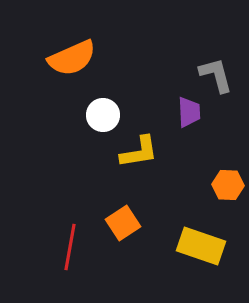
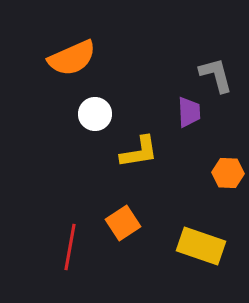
white circle: moved 8 px left, 1 px up
orange hexagon: moved 12 px up
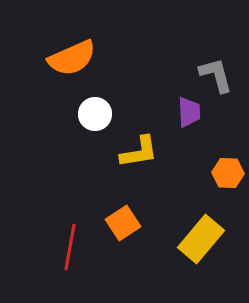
yellow rectangle: moved 7 px up; rotated 69 degrees counterclockwise
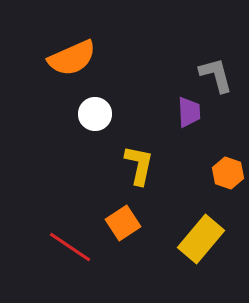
yellow L-shape: moved 13 px down; rotated 69 degrees counterclockwise
orange hexagon: rotated 16 degrees clockwise
red line: rotated 66 degrees counterclockwise
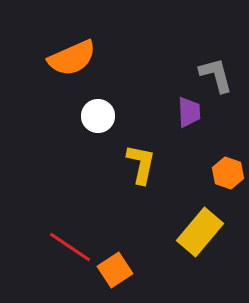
white circle: moved 3 px right, 2 px down
yellow L-shape: moved 2 px right, 1 px up
orange square: moved 8 px left, 47 px down
yellow rectangle: moved 1 px left, 7 px up
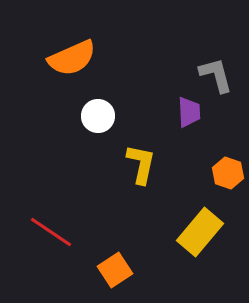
red line: moved 19 px left, 15 px up
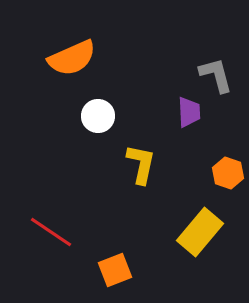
orange square: rotated 12 degrees clockwise
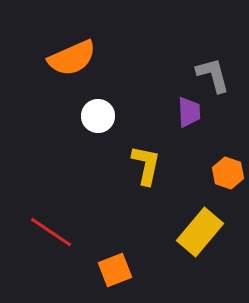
gray L-shape: moved 3 px left
yellow L-shape: moved 5 px right, 1 px down
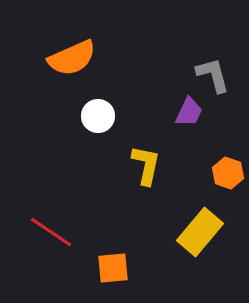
purple trapezoid: rotated 28 degrees clockwise
orange square: moved 2 px left, 2 px up; rotated 16 degrees clockwise
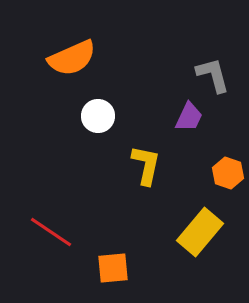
purple trapezoid: moved 5 px down
